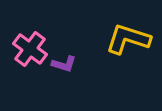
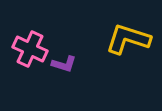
pink cross: rotated 12 degrees counterclockwise
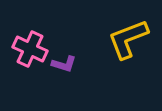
yellow L-shape: rotated 39 degrees counterclockwise
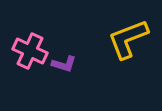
pink cross: moved 2 px down
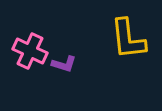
yellow L-shape: rotated 75 degrees counterclockwise
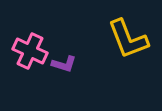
yellow L-shape: rotated 15 degrees counterclockwise
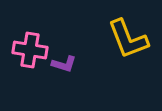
pink cross: moved 1 px up; rotated 16 degrees counterclockwise
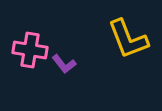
purple L-shape: rotated 35 degrees clockwise
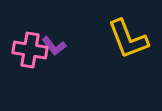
purple L-shape: moved 10 px left, 18 px up
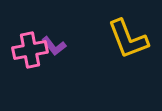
pink cross: rotated 20 degrees counterclockwise
